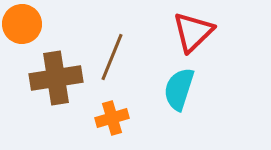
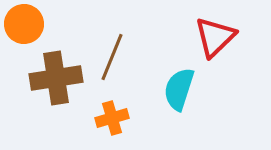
orange circle: moved 2 px right
red triangle: moved 22 px right, 5 px down
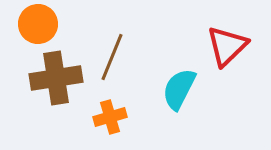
orange circle: moved 14 px right
red triangle: moved 12 px right, 9 px down
cyan semicircle: rotated 9 degrees clockwise
orange cross: moved 2 px left, 1 px up
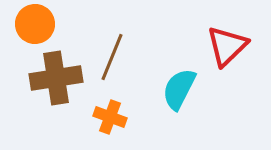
orange circle: moved 3 px left
orange cross: rotated 36 degrees clockwise
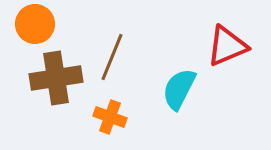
red triangle: rotated 21 degrees clockwise
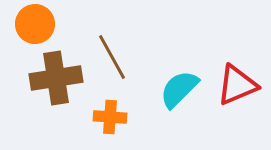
red triangle: moved 10 px right, 39 px down
brown line: rotated 51 degrees counterclockwise
cyan semicircle: rotated 18 degrees clockwise
orange cross: rotated 16 degrees counterclockwise
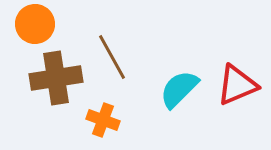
orange cross: moved 7 px left, 3 px down; rotated 16 degrees clockwise
